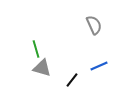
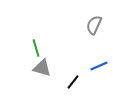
gray semicircle: rotated 132 degrees counterclockwise
green line: moved 1 px up
black line: moved 1 px right, 2 px down
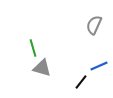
green line: moved 3 px left
black line: moved 8 px right
